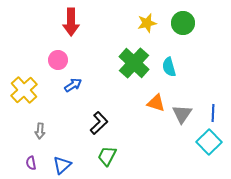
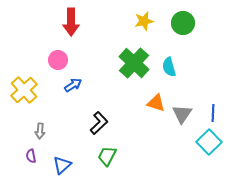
yellow star: moved 3 px left, 2 px up
purple semicircle: moved 7 px up
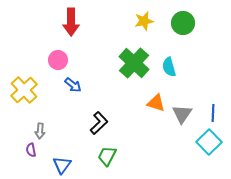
blue arrow: rotated 72 degrees clockwise
purple semicircle: moved 6 px up
blue triangle: rotated 12 degrees counterclockwise
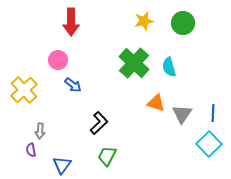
cyan square: moved 2 px down
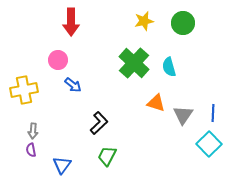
yellow cross: rotated 32 degrees clockwise
gray triangle: moved 1 px right, 1 px down
gray arrow: moved 7 px left
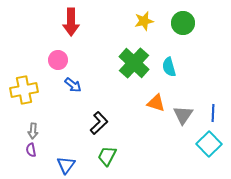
blue triangle: moved 4 px right
